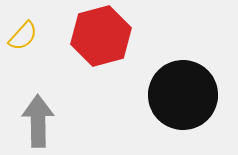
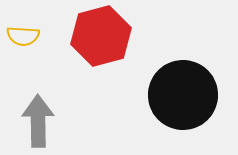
yellow semicircle: rotated 52 degrees clockwise
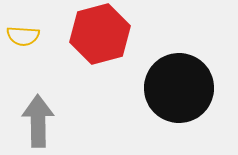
red hexagon: moved 1 px left, 2 px up
black circle: moved 4 px left, 7 px up
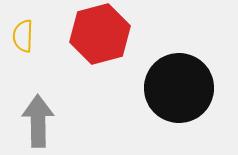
yellow semicircle: rotated 88 degrees clockwise
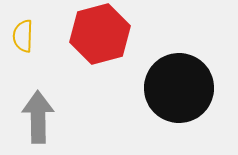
gray arrow: moved 4 px up
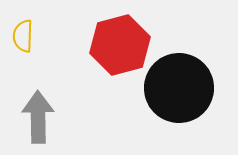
red hexagon: moved 20 px right, 11 px down
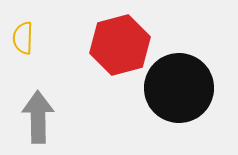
yellow semicircle: moved 2 px down
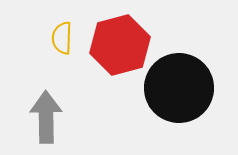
yellow semicircle: moved 39 px right
gray arrow: moved 8 px right
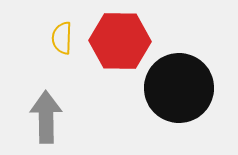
red hexagon: moved 4 px up; rotated 16 degrees clockwise
